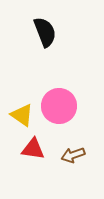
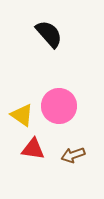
black semicircle: moved 4 px right, 2 px down; rotated 20 degrees counterclockwise
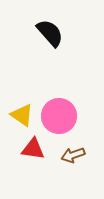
black semicircle: moved 1 px right, 1 px up
pink circle: moved 10 px down
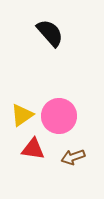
yellow triangle: rotated 50 degrees clockwise
brown arrow: moved 2 px down
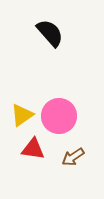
brown arrow: rotated 15 degrees counterclockwise
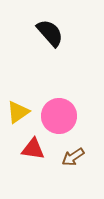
yellow triangle: moved 4 px left, 3 px up
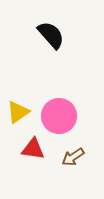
black semicircle: moved 1 px right, 2 px down
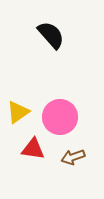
pink circle: moved 1 px right, 1 px down
brown arrow: rotated 15 degrees clockwise
